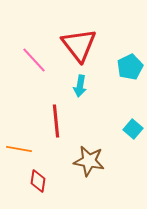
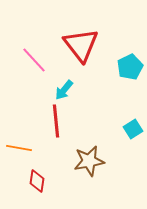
red triangle: moved 2 px right
cyan arrow: moved 16 px left, 4 px down; rotated 30 degrees clockwise
cyan square: rotated 18 degrees clockwise
orange line: moved 1 px up
brown star: rotated 20 degrees counterclockwise
red diamond: moved 1 px left
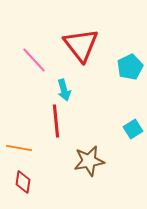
cyan arrow: rotated 55 degrees counterclockwise
red diamond: moved 14 px left, 1 px down
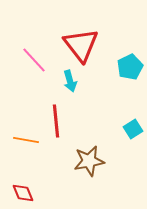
cyan arrow: moved 6 px right, 9 px up
orange line: moved 7 px right, 8 px up
red diamond: moved 11 px down; rotated 30 degrees counterclockwise
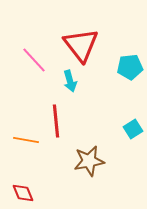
cyan pentagon: rotated 20 degrees clockwise
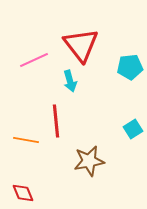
pink line: rotated 72 degrees counterclockwise
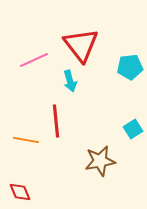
brown star: moved 11 px right
red diamond: moved 3 px left, 1 px up
